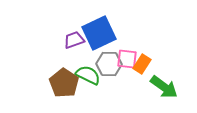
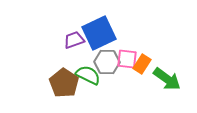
gray hexagon: moved 2 px left, 2 px up
green arrow: moved 3 px right, 8 px up
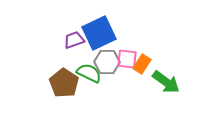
green semicircle: moved 1 px right, 2 px up
green arrow: moved 1 px left, 3 px down
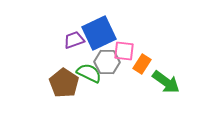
pink square: moved 3 px left, 8 px up
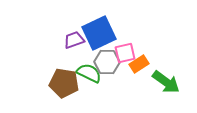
pink square: moved 1 px right, 2 px down; rotated 20 degrees counterclockwise
orange rectangle: moved 3 px left; rotated 24 degrees clockwise
brown pentagon: rotated 24 degrees counterclockwise
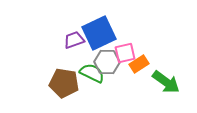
green semicircle: moved 3 px right
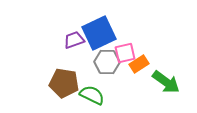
green semicircle: moved 22 px down
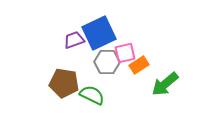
orange rectangle: moved 1 px down
green arrow: moved 1 px left, 2 px down; rotated 104 degrees clockwise
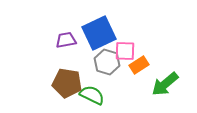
purple trapezoid: moved 8 px left; rotated 10 degrees clockwise
pink square: moved 2 px up; rotated 15 degrees clockwise
gray hexagon: rotated 15 degrees clockwise
brown pentagon: moved 3 px right
